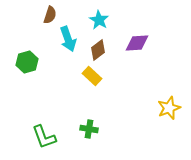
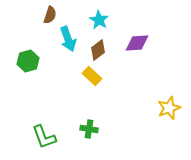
green hexagon: moved 1 px right, 1 px up
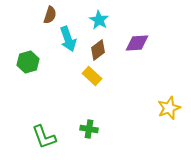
green hexagon: moved 1 px down
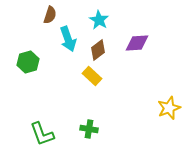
green L-shape: moved 2 px left, 3 px up
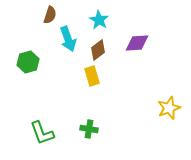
yellow rectangle: rotated 30 degrees clockwise
green L-shape: moved 1 px up
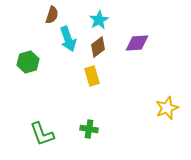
brown semicircle: moved 2 px right
cyan star: rotated 12 degrees clockwise
brown diamond: moved 3 px up
yellow star: moved 2 px left
green L-shape: moved 1 px down
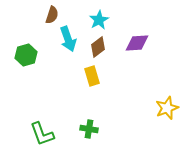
green hexagon: moved 2 px left, 7 px up
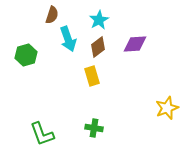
purple diamond: moved 2 px left, 1 px down
green cross: moved 5 px right, 1 px up
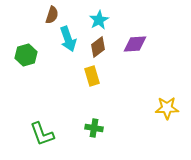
yellow star: rotated 20 degrees clockwise
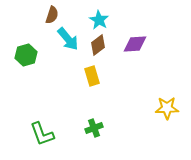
cyan star: rotated 12 degrees counterclockwise
cyan arrow: rotated 20 degrees counterclockwise
brown diamond: moved 2 px up
green cross: rotated 30 degrees counterclockwise
